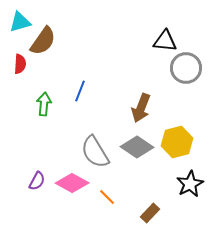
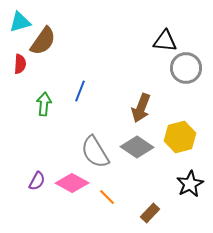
yellow hexagon: moved 3 px right, 5 px up
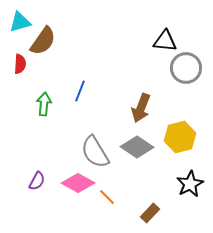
pink diamond: moved 6 px right
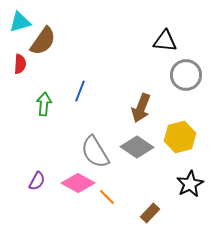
gray circle: moved 7 px down
